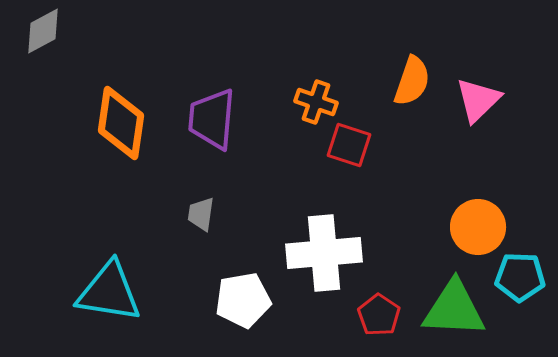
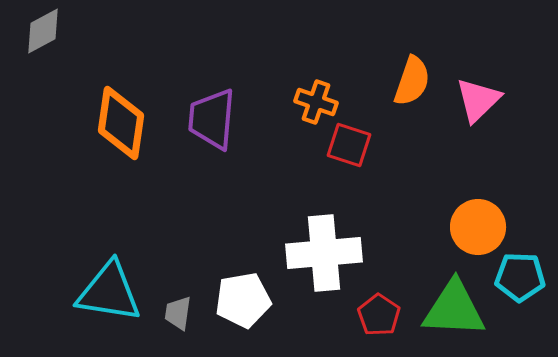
gray trapezoid: moved 23 px left, 99 px down
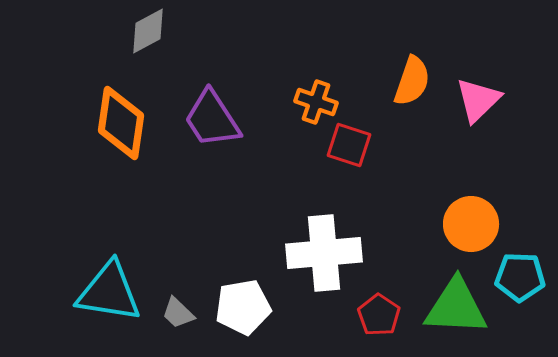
gray diamond: moved 105 px right
purple trapezoid: rotated 38 degrees counterclockwise
orange circle: moved 7 px left, 3 px up
white pentagon: moved 7 px down
green triangle: moved 2 px right, 2 px up
gray trapezoid: rotated 54 degrees counterclockwise
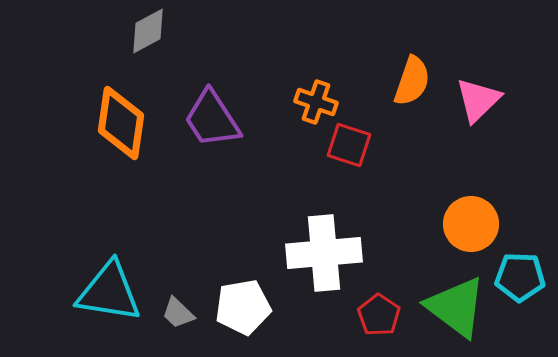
green triangle: rotated 34 degrees clockwise
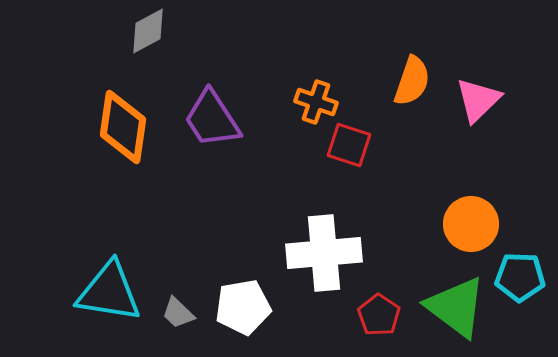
orange diamond: moved 2 px right, 4 px down
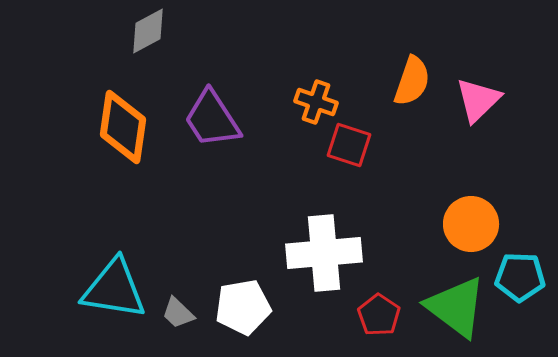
cyan triangle: moved 5 px right, 3 px up
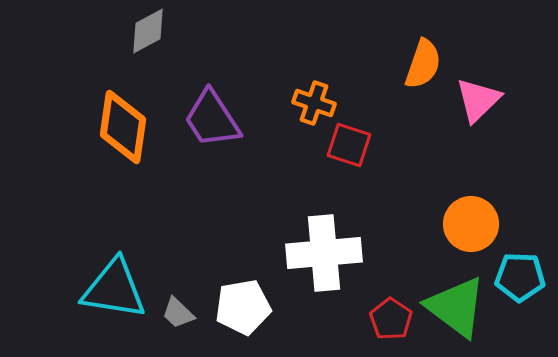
orange semicircle: moved 11 px right, 17 px up
orange cross: moved 2 px left, 1 px down
red pentagon: moved 12 px right, 4 px down
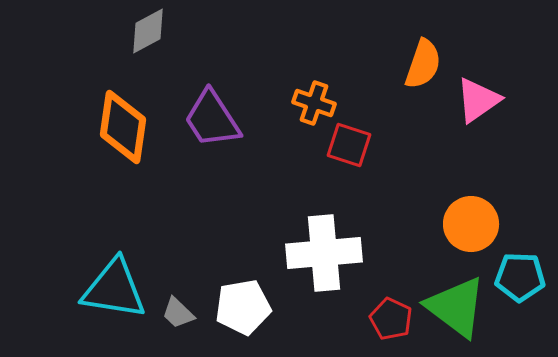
pink triangle: rotated 9 degrees clockwise
red pentagon: rotated 9 degrees counterclockwise
